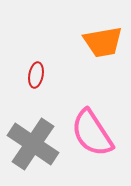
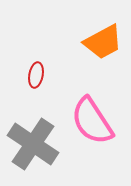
orange trapezoid: rotated 18 degrees counterclockwise
pink semicircle: moved 12 px up
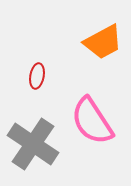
red ellipse: moved 1 px right, 1 px down
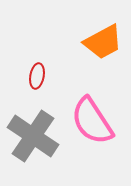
gray cross: moved 8 px up
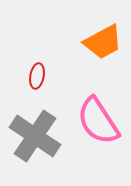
pink semicircle: moved 6 px right
gray cross: moved 2 px right
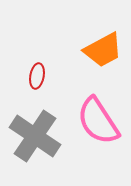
orange trapezoid: moved 8 px down
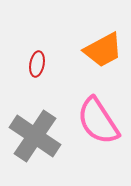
red ellipse: moved 12 px up
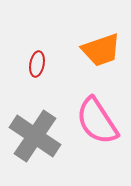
orange trapezoid: moved 2 px left; rotated 9 degrees clockwise
pink semicircle: moved 1 px left
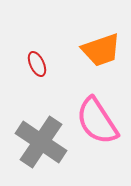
red ellipse: rotated 35 degrees counterclockwise
gray cross: moved 6 px right, 6 px down
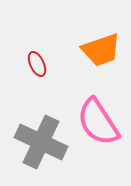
pink semicircle: moved 1 px right, 1 px down
gray cross: rotated 9 degrees counterclockwise
